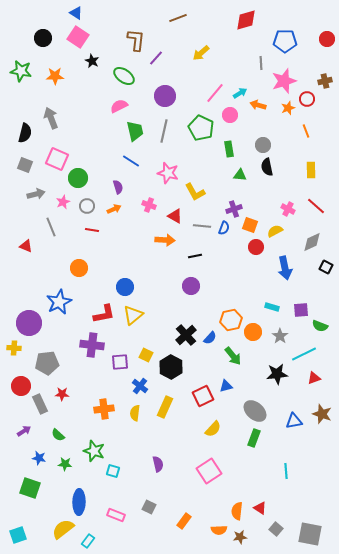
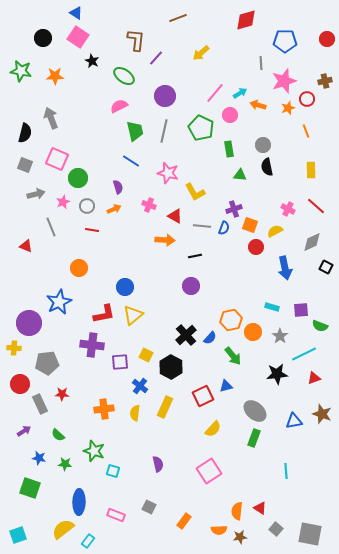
red circle at (21, 386): moved 1 px left, 2 px up
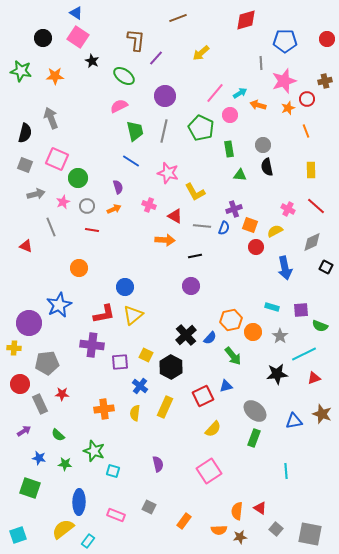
blue star at (59, 302): moved 3 px down
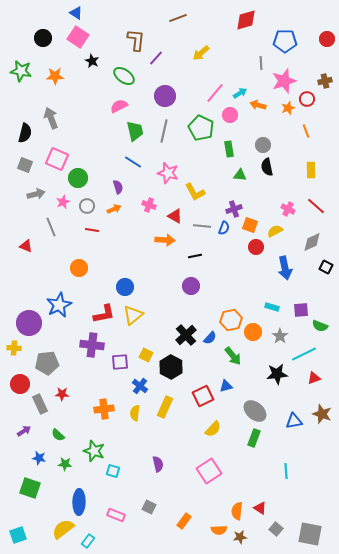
blue line at (131, 161): moved 2 px right, 1 px down
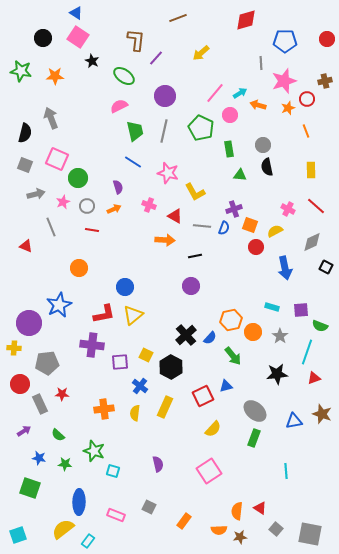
cyan line at (304, 354): moved 3 px right, 2 px up; rotated 45 degrees counterclockwise
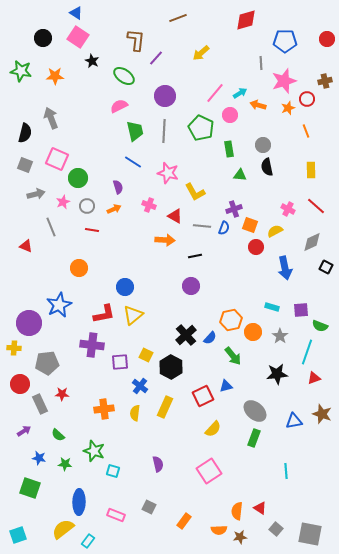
gray line at (164, 131): rotated 10 degrees counterclockwise
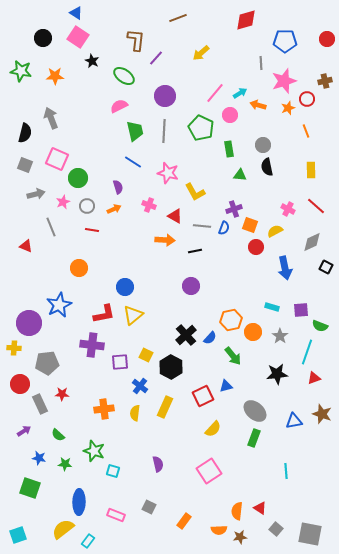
black line at (195, 256): moved 5 px up
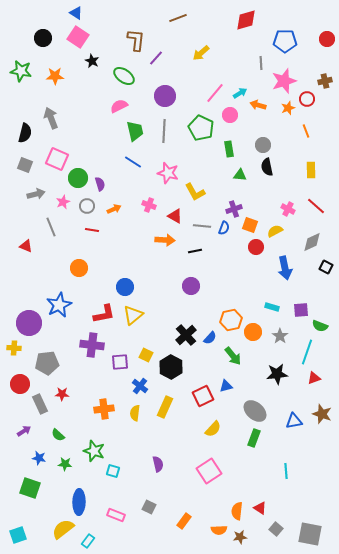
purple semicircle at (118, 187): moved 18 px left, 3 px up
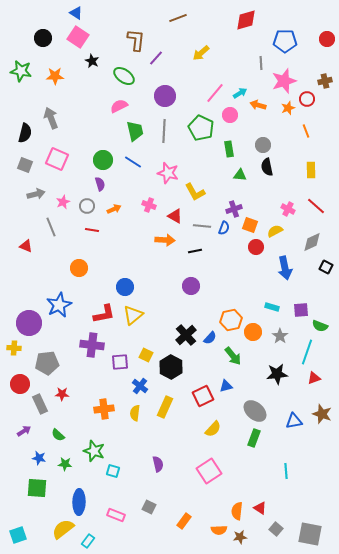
green circle at (78, 178): moved 25 px right, 18 px up
green square at (30, 488): moved 7 px right; rotated 15 degrees counterclockwise
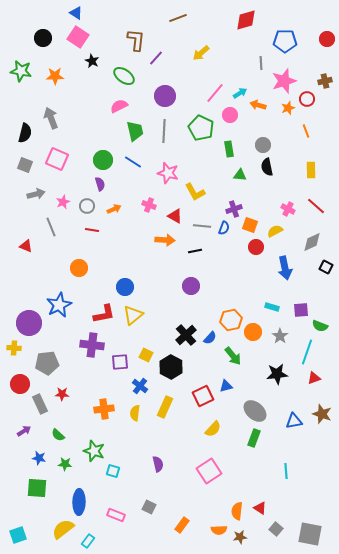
orange rectangle at (184, 521): moved 2 px left, 4 px down
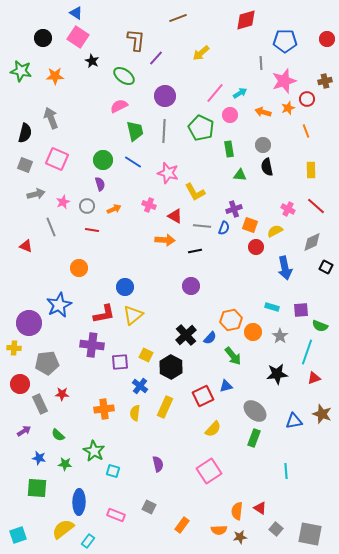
orange arrow at (258, 105): moved 5 px right, 7 px down
green star at (94, 451): rotated 10 degrees clockwise
